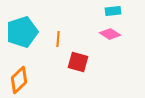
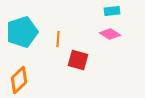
cyan rectangle: moved 1 px left
red square: moved 2 px up
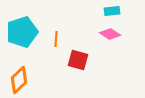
orange line: moved 2 px left
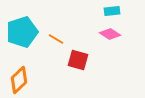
orange line: rotated 63 degrees counterclockwise
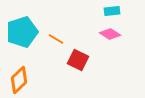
red square: rotated 10 degrees clockwise
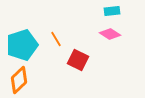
cyan pentagon: moved 13 px down
orange line: rotated 28 degrees clockwise
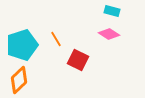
cyan rectangle: rotated 21 degrees clockwise
pink diamond: moved 1 px left
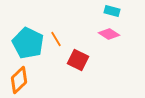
cyan pentagon: moved 6 px right, 2 px up; rotated 28 degrees counterclockwise
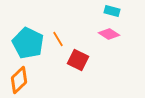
orange line: moved 2 px right
